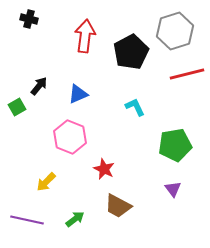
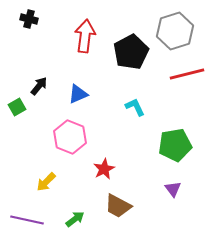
red star: rotated 20 degrees clockwise
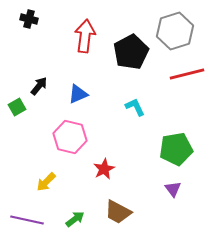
pink hexagon: rotated 8 degrees counterclockwise
green pentagon: moved 1 px right, 4 px down
brown trapezoid: moved 6 px down
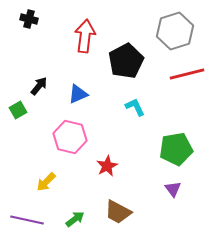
black pentagon: moved 5 px left, 9 px down
green square: moved 1 px right, 3 px down
red star: moved 3 px right, 3 px up
